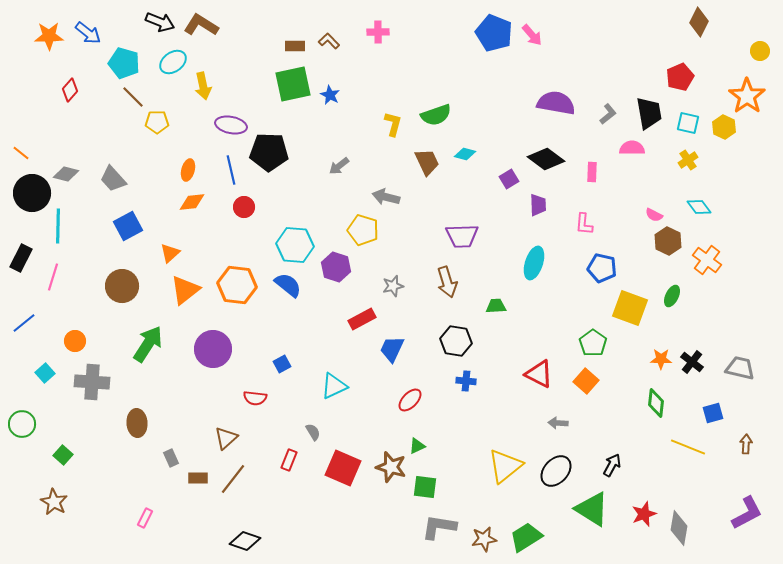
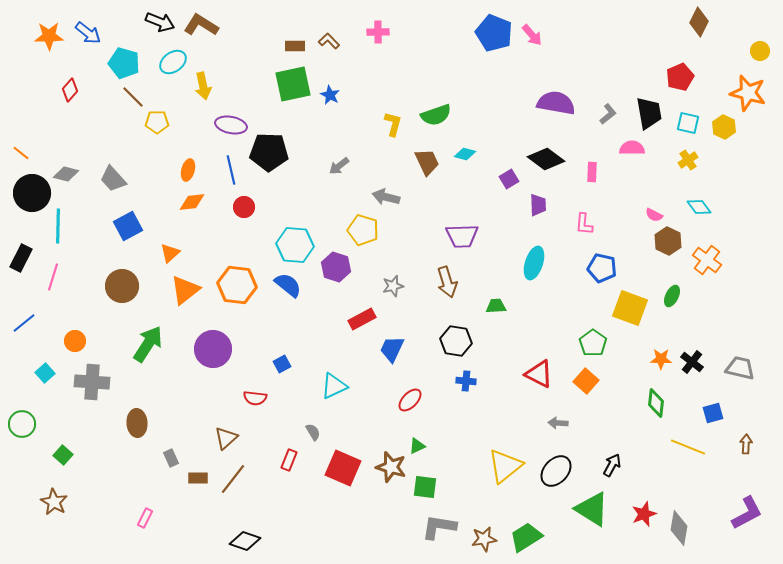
orange star at (747, 96): moved 1 px right, 3 px up; rotated 21 degrees counterclockwise
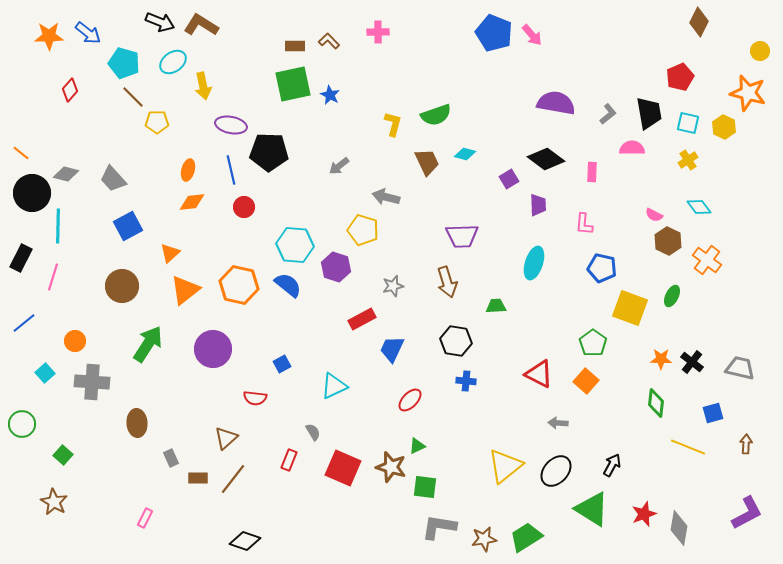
orange hexagon at (237, 285): moved 2 px right; rotated 6 degrees clockwise
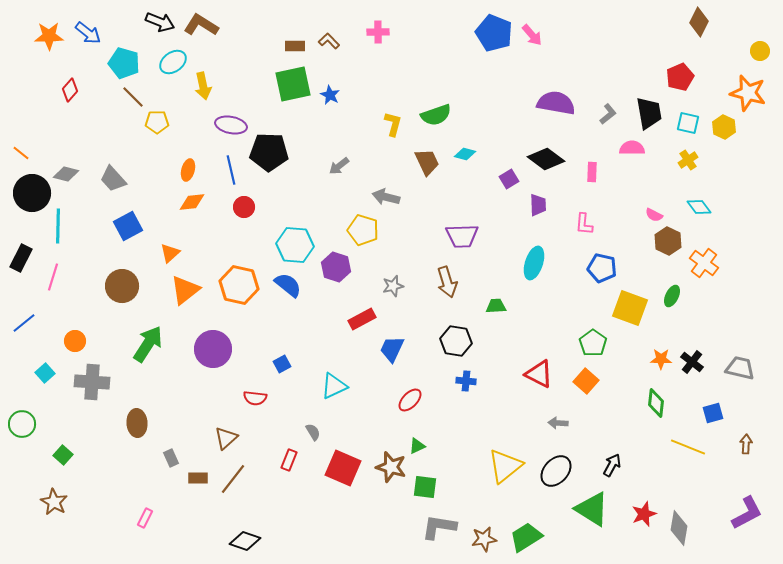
orange cross at (707, 260): moved 3 px left, 3 px down
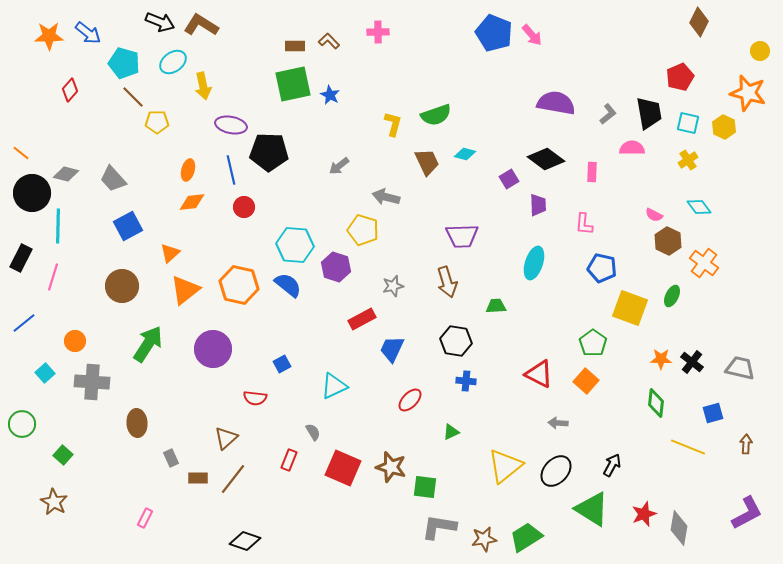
green triangle at (417, 446): moved 34 px right, 14 px up
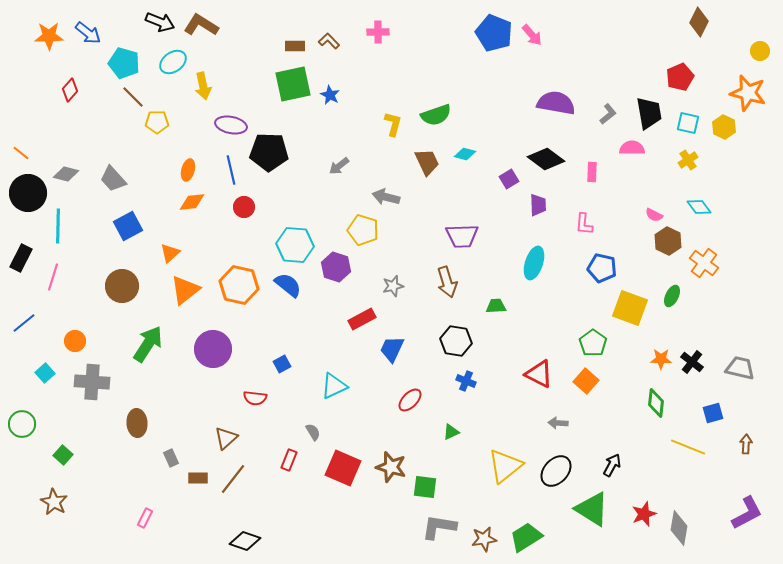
black circle at (32, 193): moved 4 px left
blue cross at (466, 381): rotated 18 degrees clockwise
